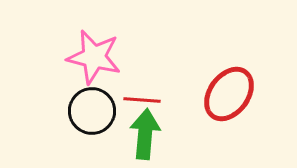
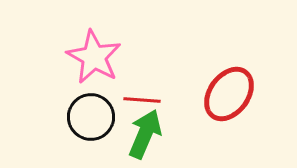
pink star: rotated 16 degrees clockwise
black circle: moved 1 px left, 6 px down
green arrow: rotated 18 degrees clockwise
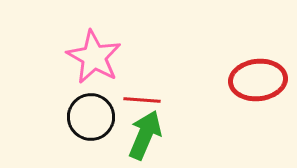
red ellipse: moved 29 px right, 14 px up; rotated 48 degrees clockwise
green arrow: moved 1 px down
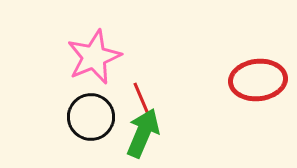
pink star: rotated 20 degrees clockwise
red line: rotated 63 degrees clockwise
green arrow: moved 2 px left, 2 px up
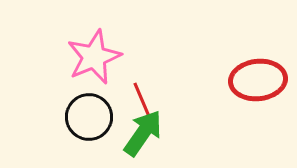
black circle: moved 2 px left
green arrow: rotated 12 degrees clockwise
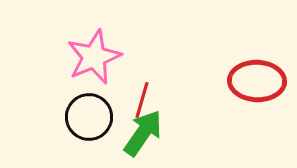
red ellipse: moved 1 px left, 1 px down; rotated 8 degrees clockwise
red line: rotated 39 degrees clockwise
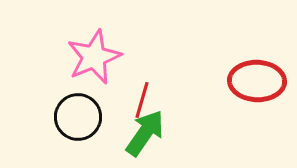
black circle: moved 11 px left
green arrow: moved 2 px right
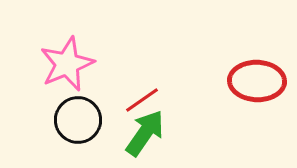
pink star: moved 27 px left, 7 px down
red line: rotated 39 degrees clockwise
black circle: moved 3 px down
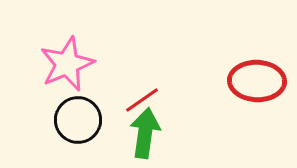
green arrow: rotated 27 degrees counterclockwise
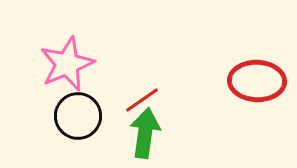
black circle: moved 4 px up
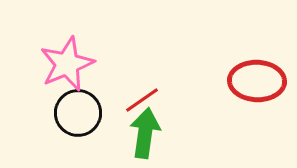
black circle: moved 3 px up
